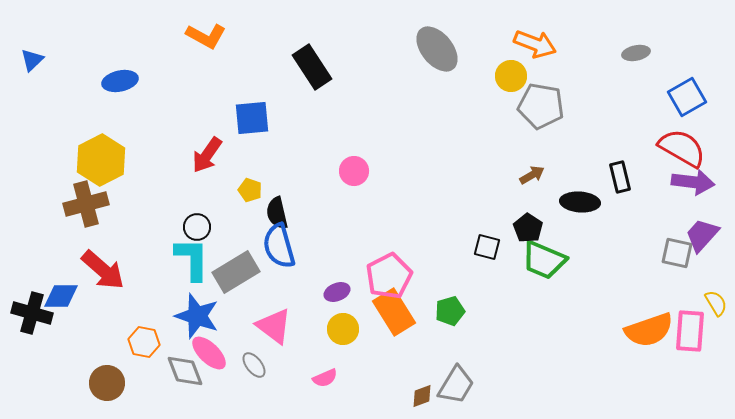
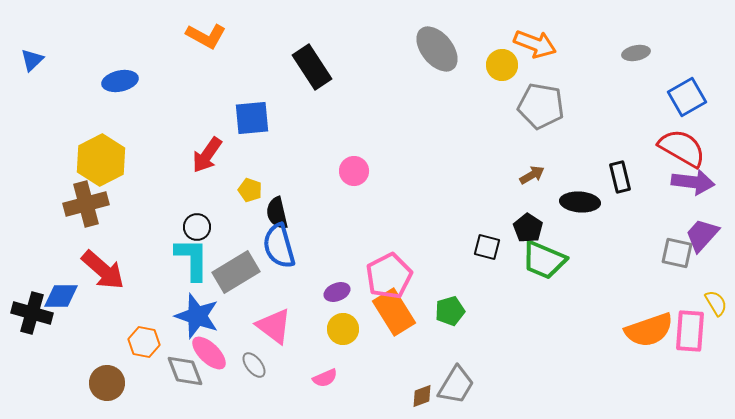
yellow circle at (511, 76): moved 9 px left, 11 px up
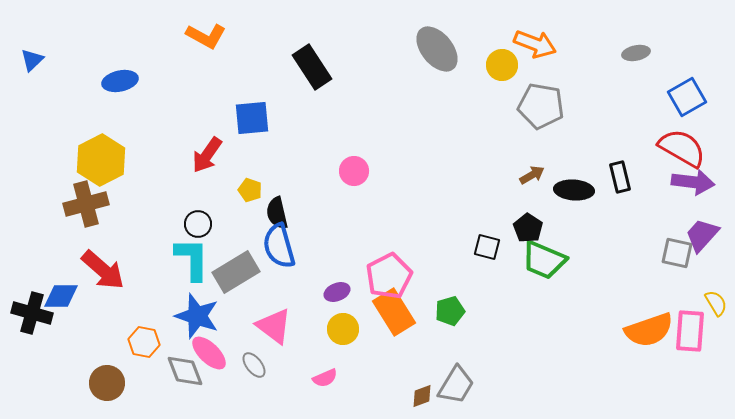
black ellipse at (580, 202): moved 6 px left, 12 px up
black circle at (197, 227): moved 1 px right, 3 px up
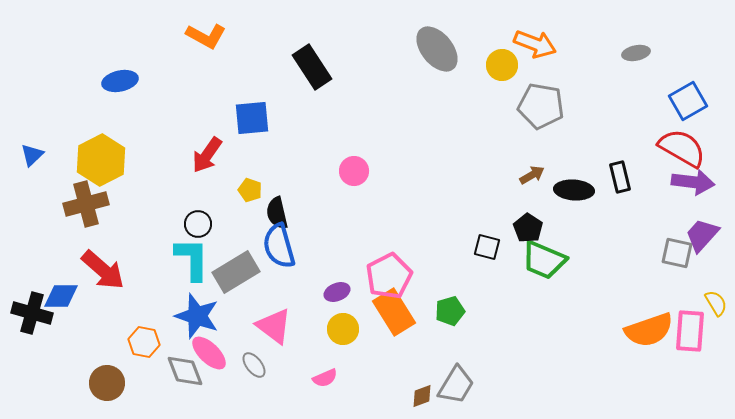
blue triangle at (32, 60): moved 95 px down
blue square at (687, 97): moved 1 px right, 4 px down
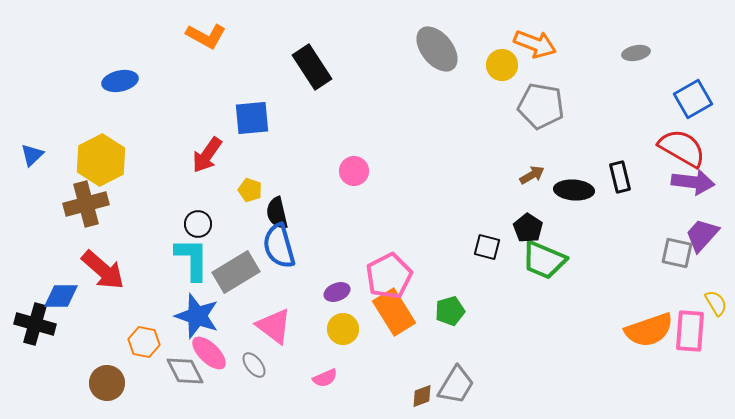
blue square at (688, 101): moved 5 px right, 2 px up
black cross at (32, 313): moved 3 px right, 11 px down
gray diamond at (185, 371): rotated 6 degrees counterclockwise
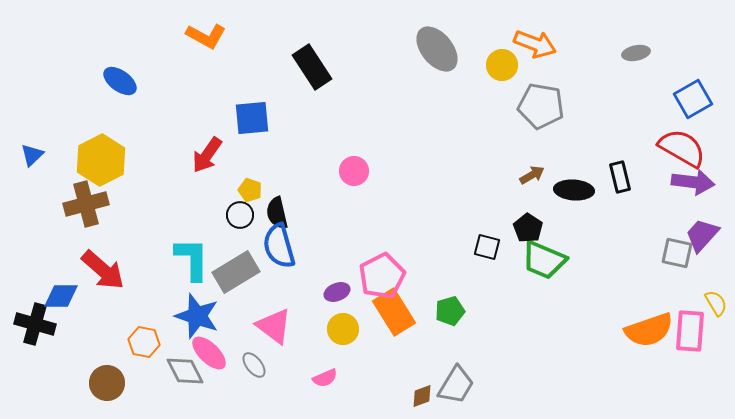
blue ellipse at (120, 81): rotated 48 degrees clockwise
black circle at (198, 224): moved 42 px right, 9 px up
pink pentagon at (389, 276): moved 7 px left
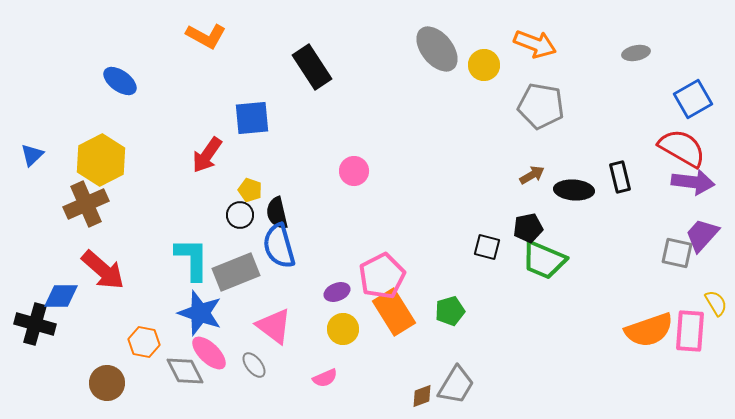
yellow circle at (502, 65): moved 18 px left
brown cross at (86, 204): rotated 9 degrees counterclockwise
black pentagon at (528, 228): rotated 28 degrees clockwise
gray rectangle at (236, 272): rotated 9 degrees clockwise
blue star at (197, 316): moved 3 px right, 3 px up
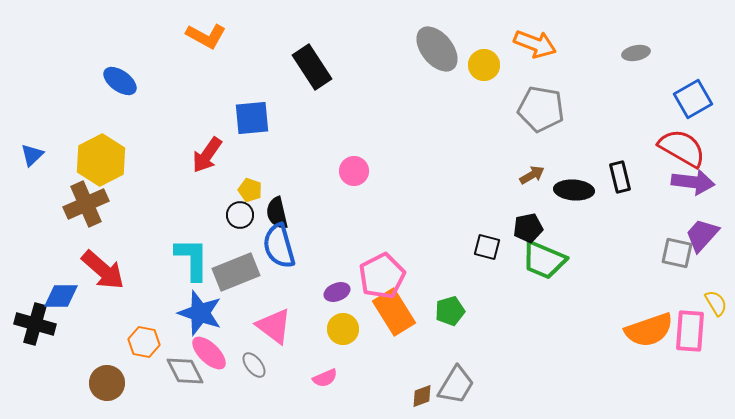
gray pentagon at (541, 106): moved 3 px down
